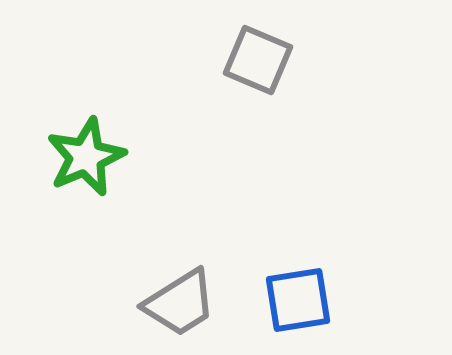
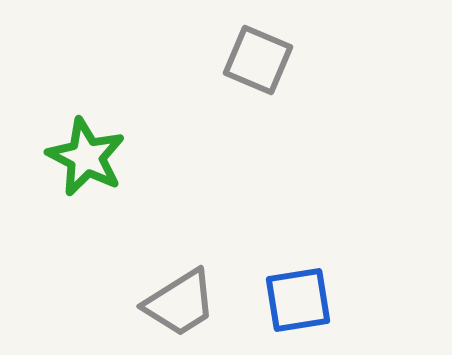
green star: rotated 22 degrees counterclockwise
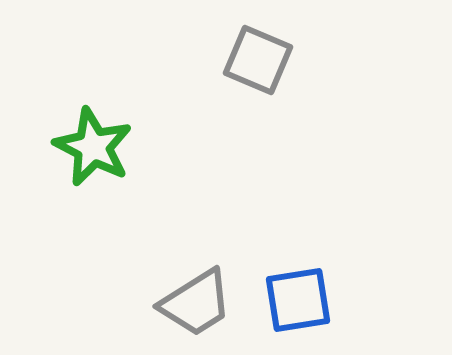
green star: moved 7 px right, 10 px up
gray trapezoid: moved 16 px right
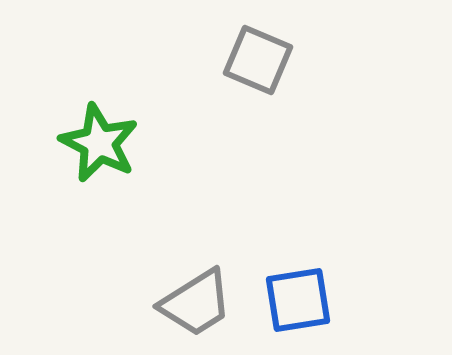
green star: moved 6 px right, 4 px up
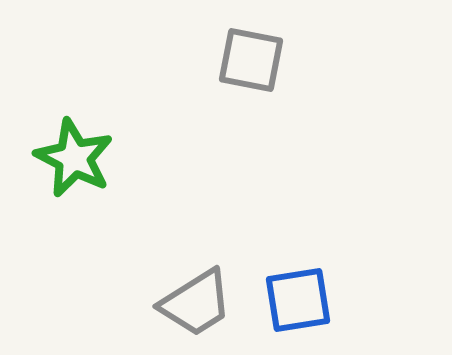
gray square: moved 7 px left; rotated 12 degrees counterclockwise
green star: moved 25 px left, 15 px down
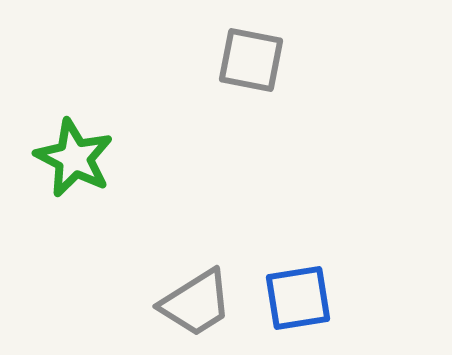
blue square: moved 2 px up
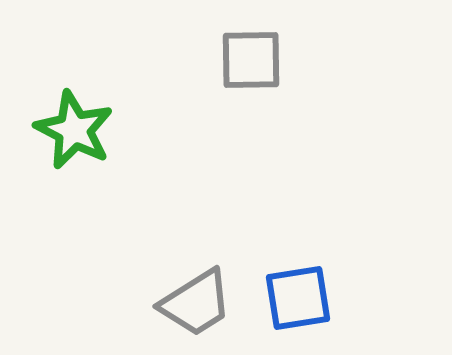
gray square: rotated 12 degrees counterclockwise
green star: moved 28 px up
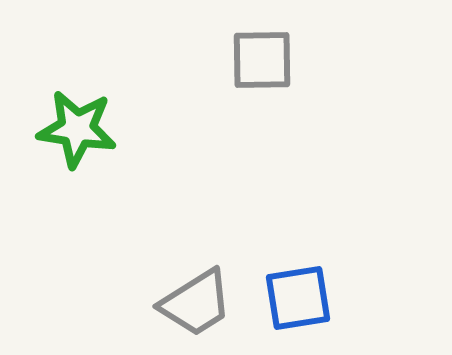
gray square: moved 11 px right
green star: moved 3 px right, 1 px up; rotated 18 degrees counterclockwise
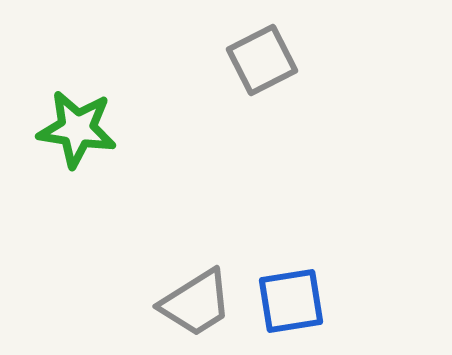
gray square: rotated 26 degrees counterclockwise
blue square: moved 7 px left, 3 px down
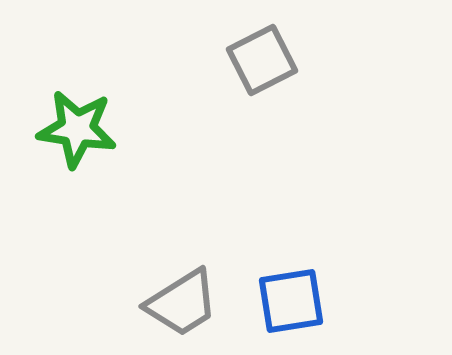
gray trapezoid: moved 14 px left
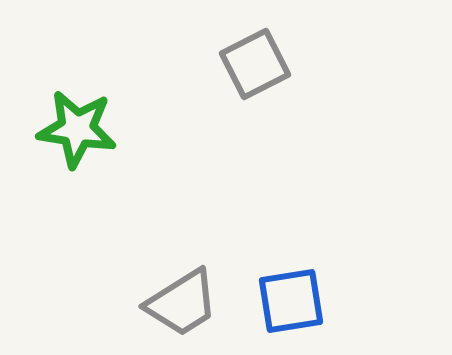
gray square: moved 7 px left, 4 px down
